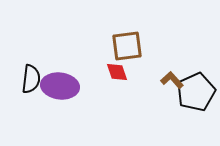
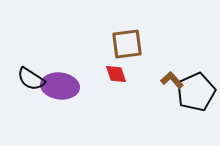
brown square: moved 2 px up
red diamond: moved 1 px left, 2 px down
black semicircle: rotated 116 degrees clockwise
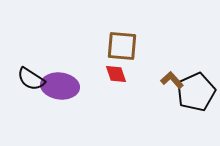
brown square: moved 5 px left, 2 px down; rotated 12 degrees clockwise
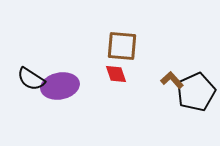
purple ellipse: rotated 18 degrees counterclockwise
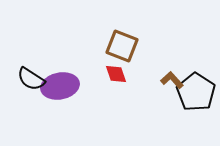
brown square: rotated 16 degrees clockwise
black pentagon: rotated 15 degrees counterclockwise
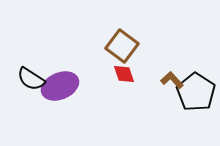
brown square: rotated 16 degrees clockwise
red diamond: moved 8 px right
purple ellipse: rotated 12 degrees counterclockwise
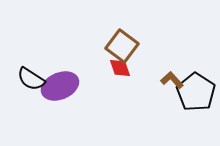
red diamond: moved 4 px left, 6 px up
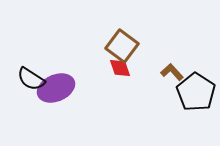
brown L-shape: moved 8 px up
purple ellipse: moved 4 px left, 2 px down
